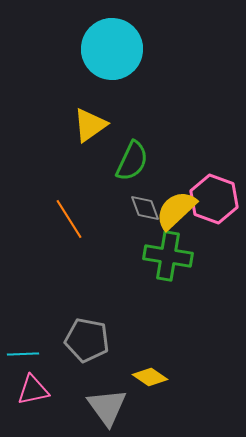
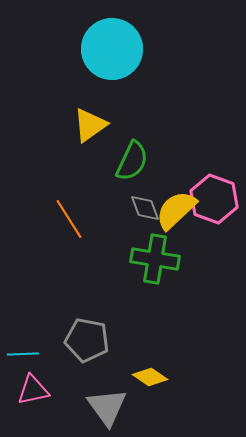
green cross: moved 13 px left, 3 px down
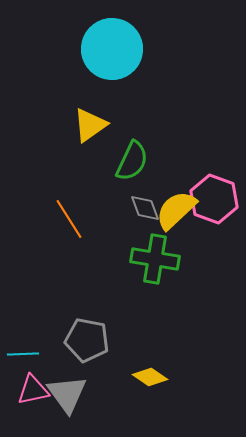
gray triangle: moved 40 px left, 13 px up
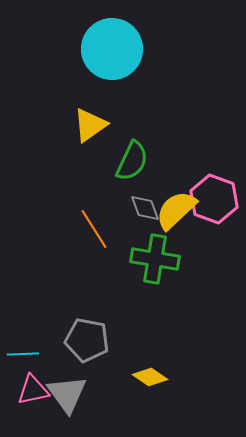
orange line: moved 25 px right, 10 px down
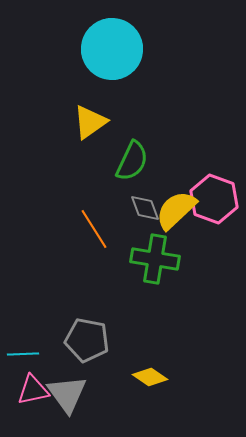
yellow triangle: moved 3 px up
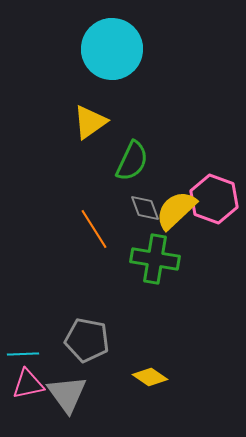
pink triangle: moved 5 px left, 6 px up
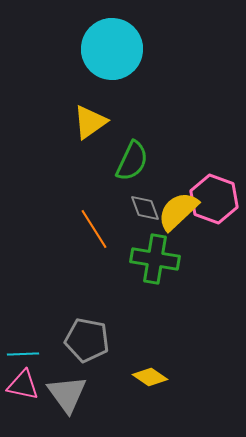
yellow semicircle: moved 2 px right, 1 px down
pink triangle: moved 5 px left, 1 px down; rotated 24 degrees clockwise
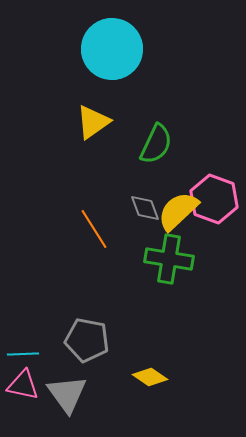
yellow triangle: moved 3 px right
green semicircle: moved 24 px right, 17 px up
green cross: moved 14 px right
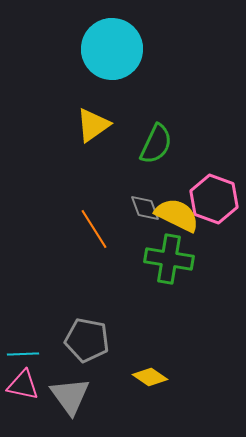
yellow triangle: moved 3 px down
yellow semicircle: moved 1 px left, 4 px down; rotated 69 degrees clockwise
gray triangle: moved 3 px right, 2 px down
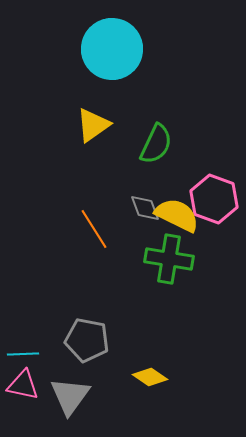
gray triangle: rotated 12 degrees clockwise
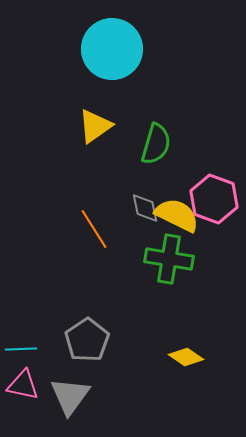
yellow triangle: moved 2 px right, 1 px down
green semicircle: rotated 9 degrees counterclockwise
gray diamond: rotated 8 degrees clockwise
gray pentagon: rotated 27 degrees clockwise
cyan line: moved 2 px left, 5 px up
yellow diamond: moved 36 px right, 20 px up
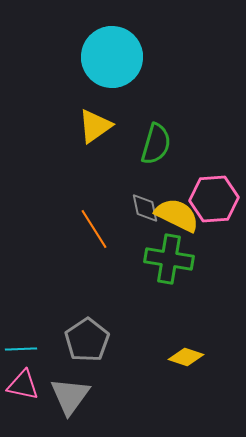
cyan circle: moved 8 px down
pink hexagon: rotated 24 degrees counterclockwise
yellow diamond: rotated 16 degrees counterclockwise
